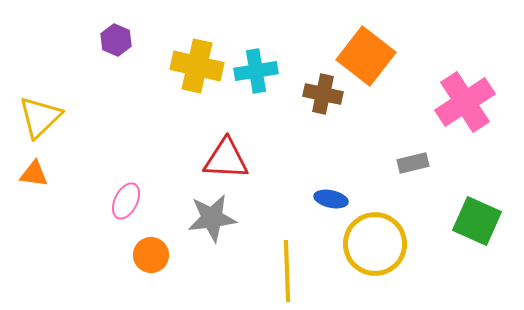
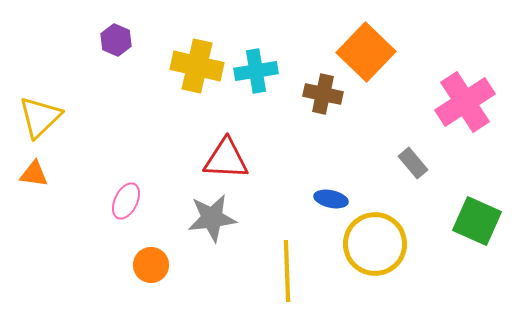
orange square: moved 4 px up; rotated 6 degrees clockwise
gray rectangle: rotated 64 degrees clockwise
orange circle: moved 10 px down
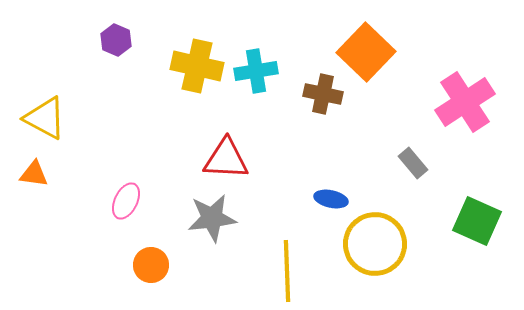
yellow triangle: moved 5 px right, 1 px down; rotated 48 degrees counterclockwise
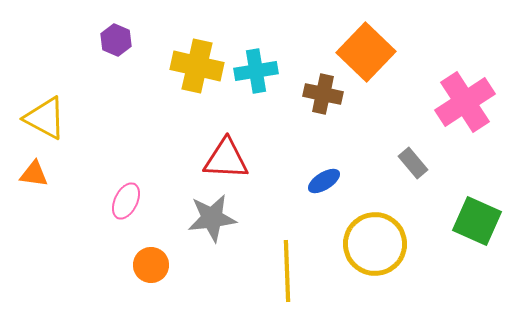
blue ellipse: moved 7 px left, 18 px up; rotated 44 degrees counterclockwise
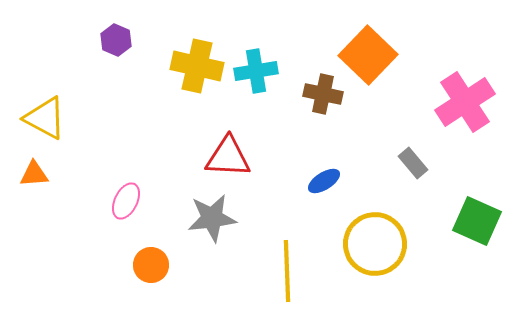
orange square: moved 2 px right, 3 px down
red triangle: moved 2 px right, 2 px up
orange triangle: rotated 12 degrees counterclockwise
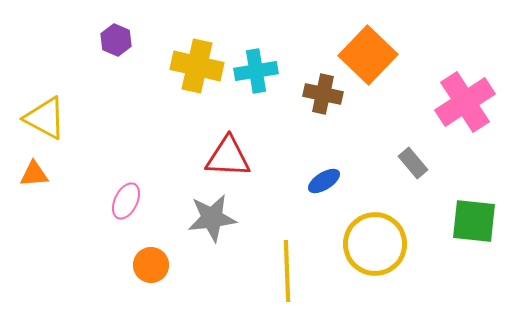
green square: moved 3 px left; rotated 18 degrees counterclockwise
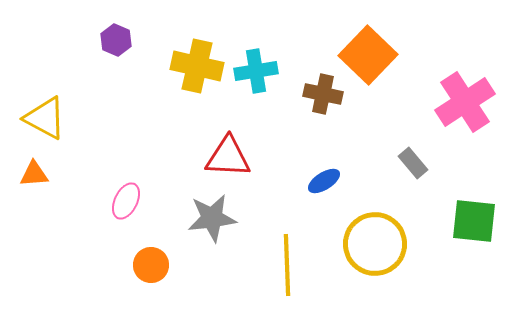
yellow line: moved 6 px up
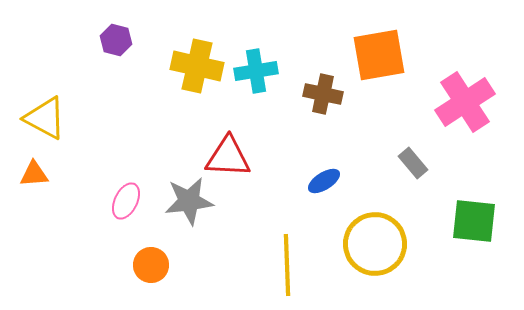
purple hexagon: rotated 8 degrees counterclockwise
orange square: moved 11 px right; rotated 36 degrees clockwise
gray star: moved 23 px left, 17 px up
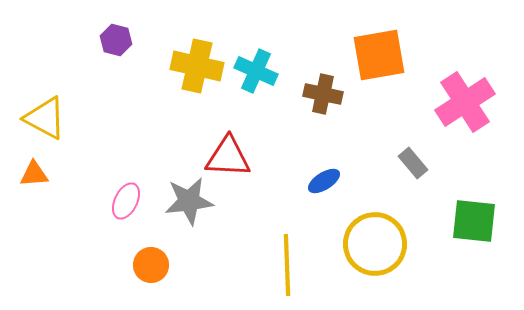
cyan cross: rotated 33 degrees clockwise
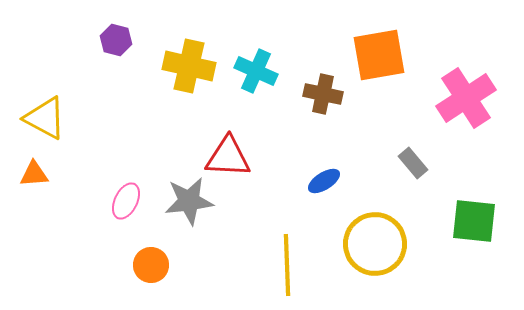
yellow cross: moved 8 px left
pink cross: moved 1 px right, 4 px up
